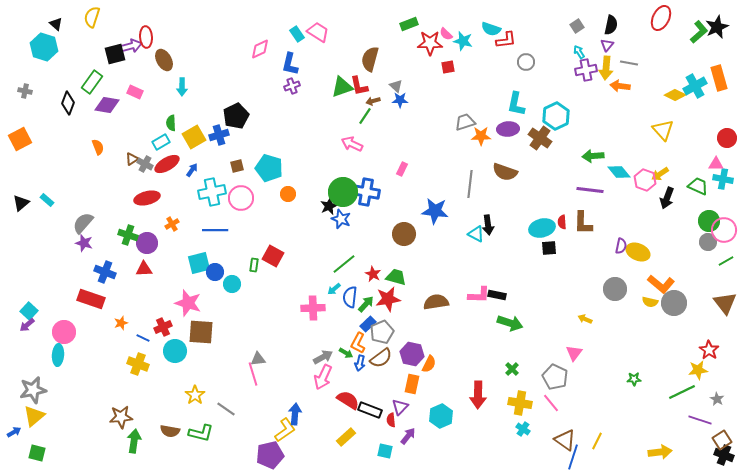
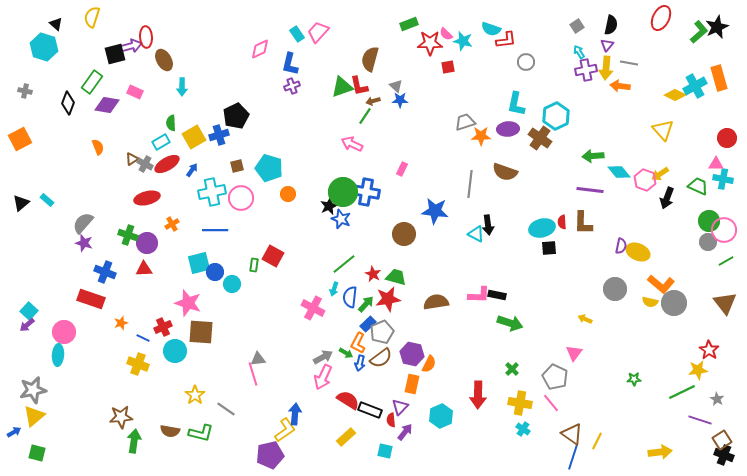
pink trapezoid at (318, 32): rotated 80 degrees counterclockwise
cyan arrow at (334, 289): rotated 32 degrees counterclockwise
pink cross at (313, 308): rotated 30 degrees clockwise
purple arrow at (408, 436): moved 3 px left, 4 px up
brown triangle at (565, 440): moved 7 px right, 6 px up
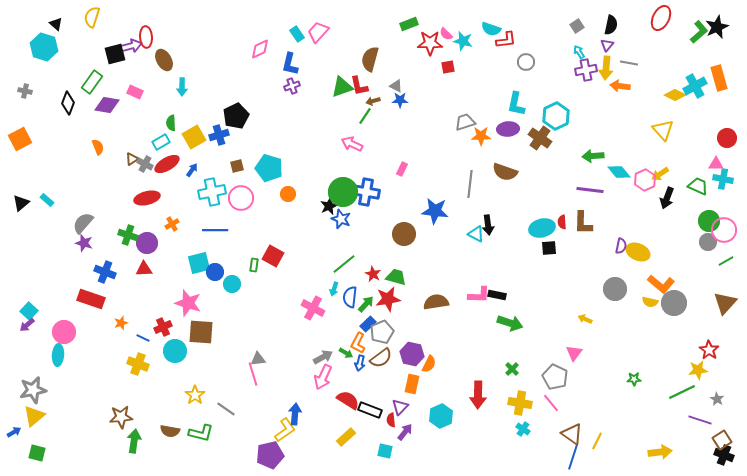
gray triangle at (396, 86): rotated 16 degrees counterclockwise
pink hexagon at (645, 180): rotated 15 degrees clockwise
brown triangle at (725, 303): rotated 20 degrees clockwise
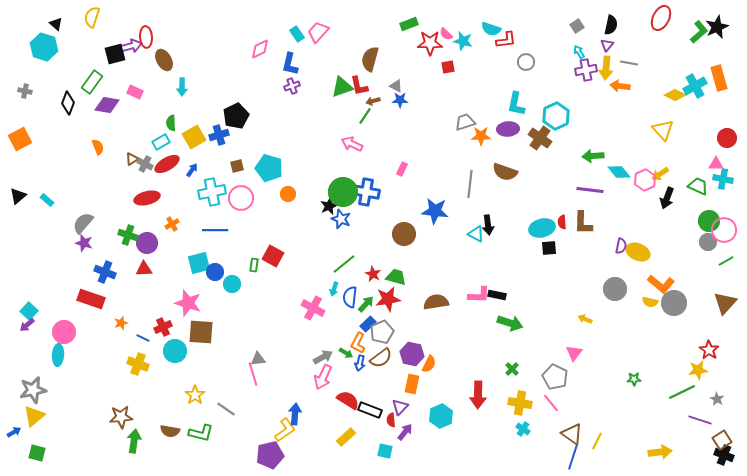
black triangle at (21, 203): moved 3 px left, 7 px up
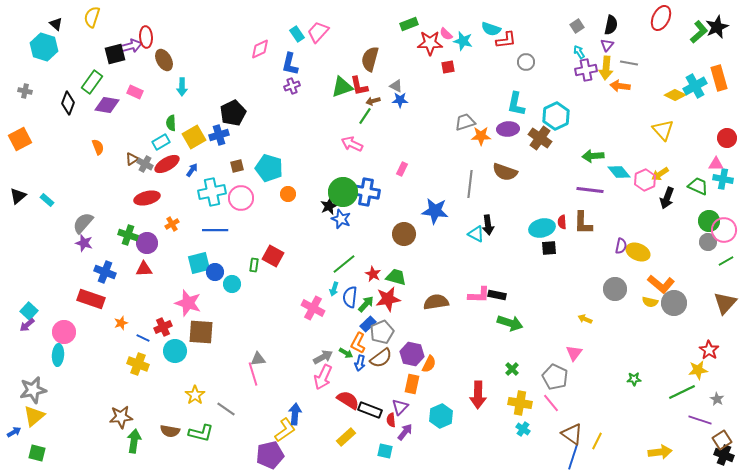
black pentagon at (236, 116): moved 3 px left, 3 px up
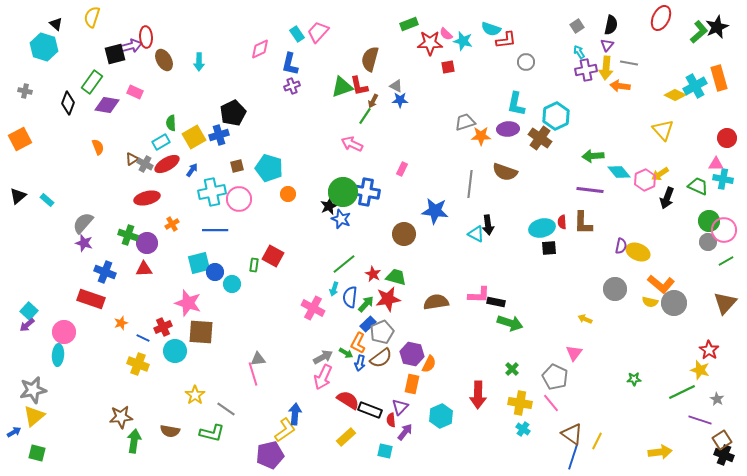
cyan arrow at (182, 87): moved 17 px right, 25 px up
brown arrow at (373, 101): rotated 48 degrees counterclockwise
pink circle at (241, 198): moved 2 px left, 1 px down
black rectangle at (497, 295): moved 1 px left, 7 px down
yellow star at (698, 370): moved 2 px right; rotated 24 degrees clockwise
green L-shape at (201, 433): moved 11 px right
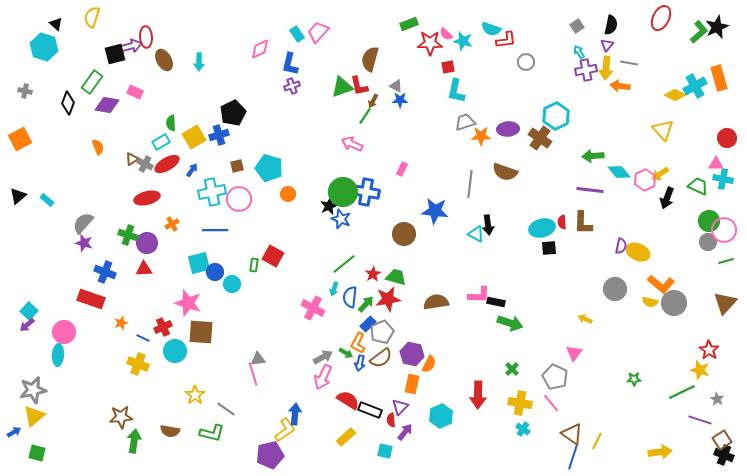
cyan L-shape at (516, 104): moved 60 px left, 13 px up
green line at (726, 261): rotated 14 degrees clockwise
red star at (373, 274): rotated 14 degrees clockwise
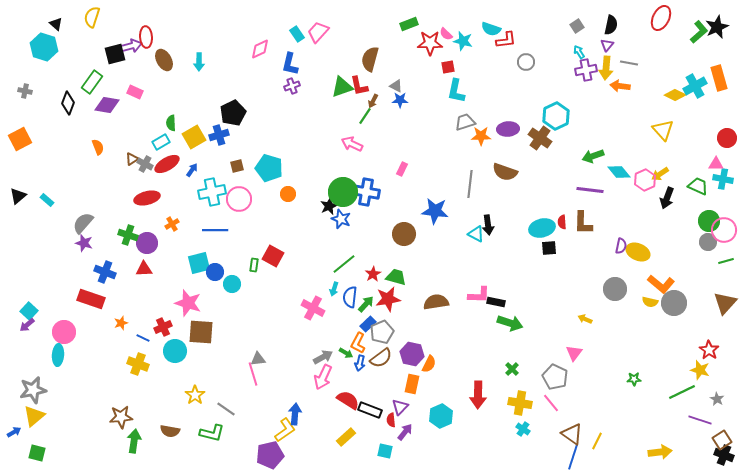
green arrow at (593, 156): rotated 15 degrees counterclockwise
